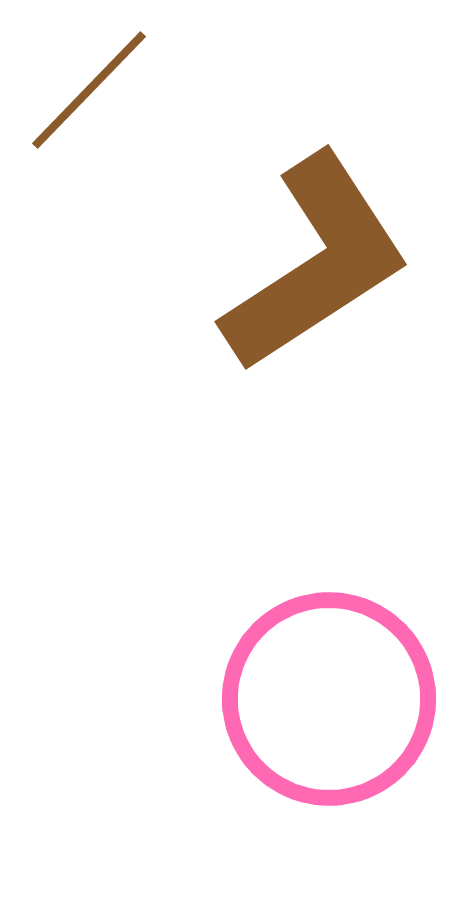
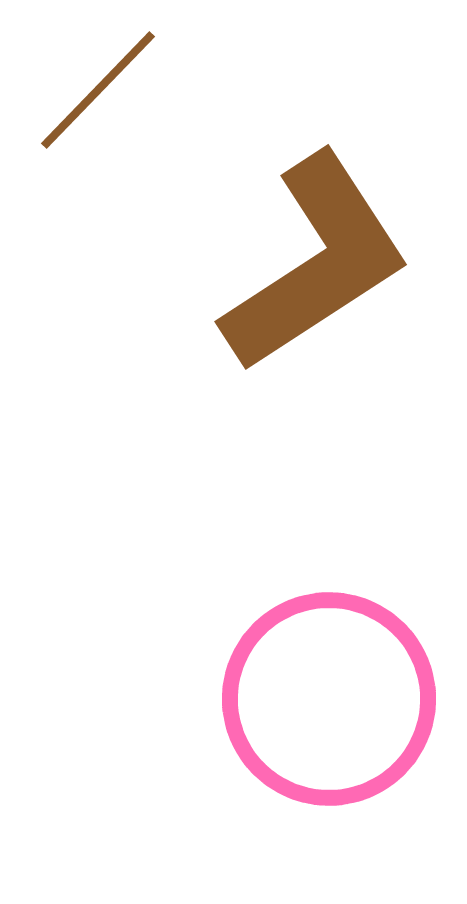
brown line: moved 9 px right
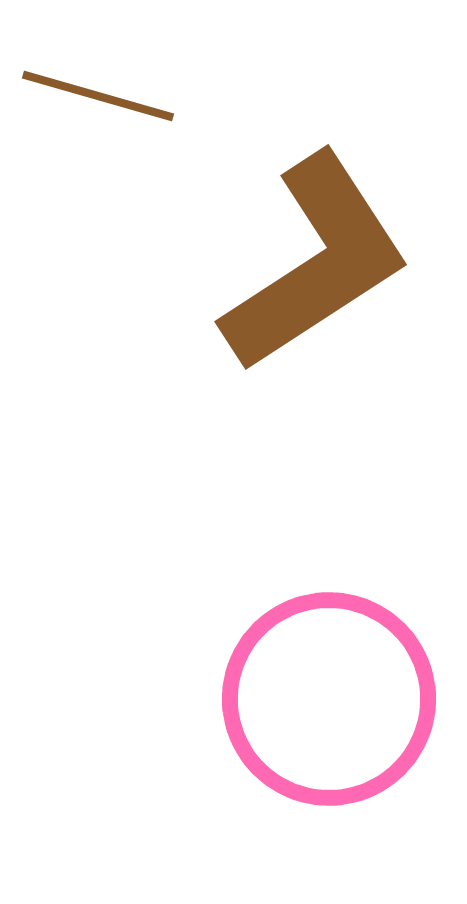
brown line: moved 6 px down; rotated 62 degrees clockwise
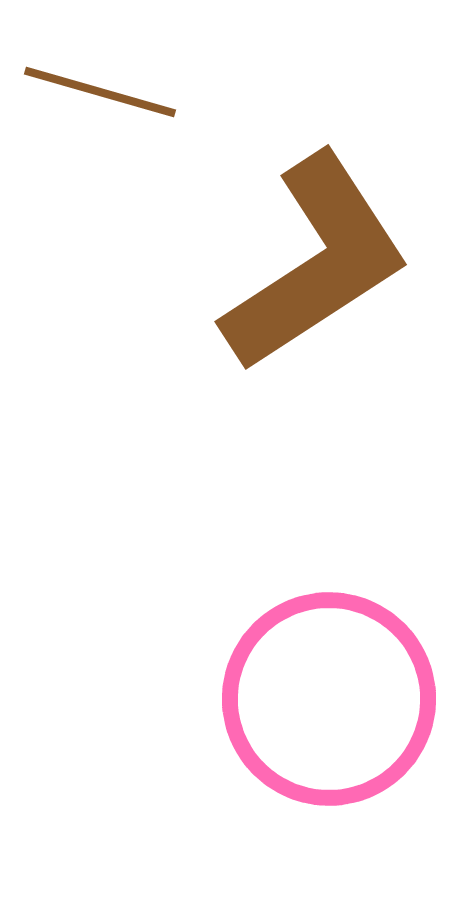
brown line: moved 2 px right, 4 px up
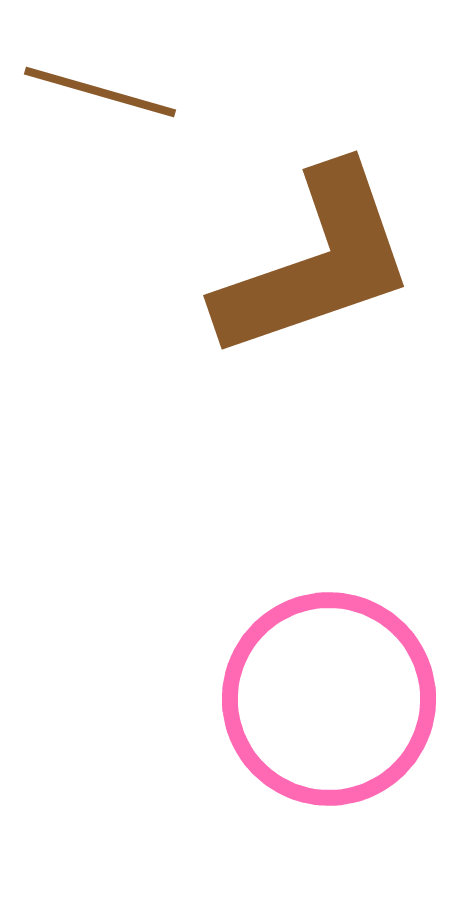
brown L-shape: rotated 14 degrees clockwise
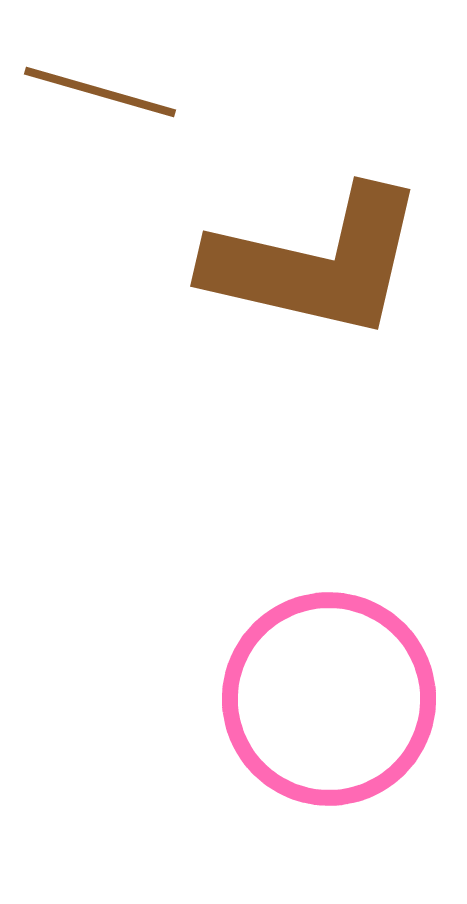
brown L-shape: rotated 32 degrees clockwise
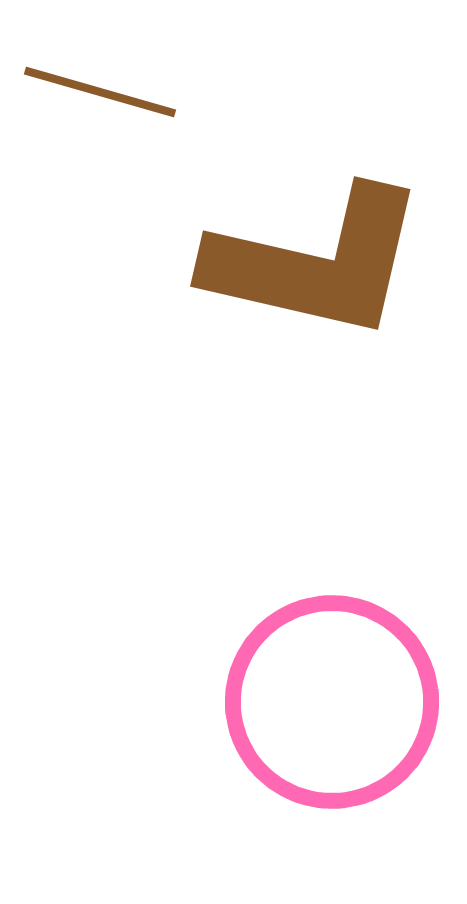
pink circle: moved 3 px right, 3 px down
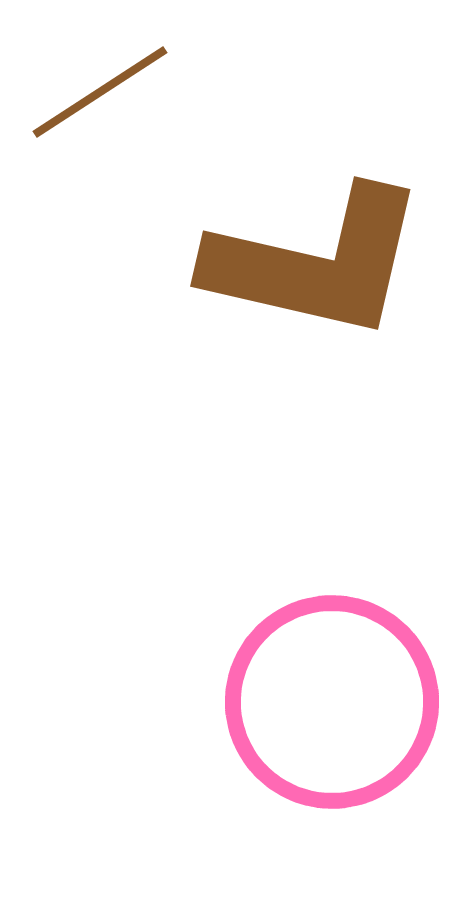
brown line: rotated 49 degrees counterclockwise
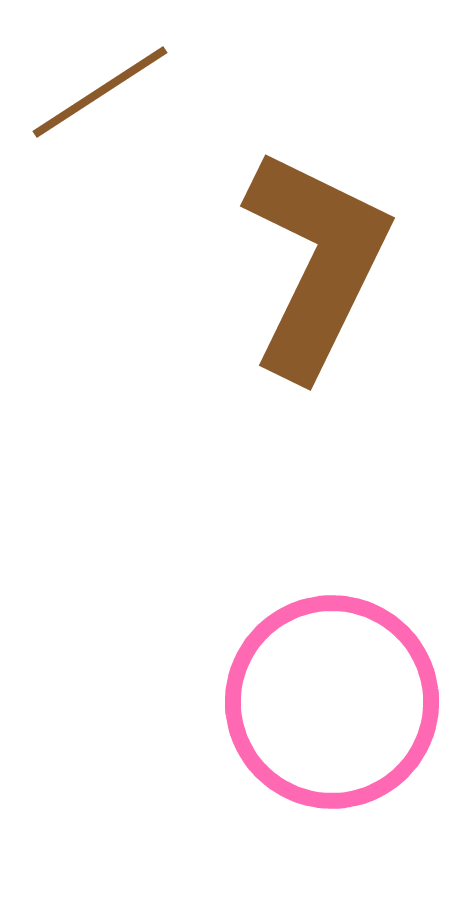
brown L-shape: rotated 77 degrees counterclockwise
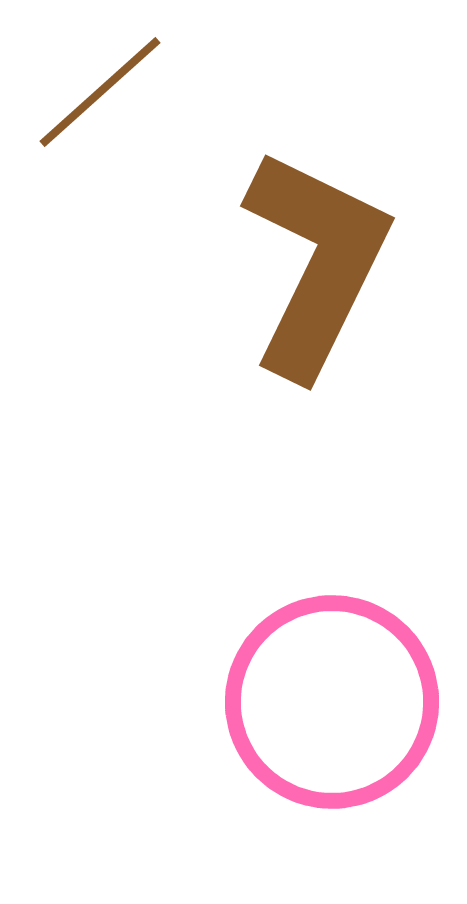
brown line: rotated 9 degrees counterclockwise
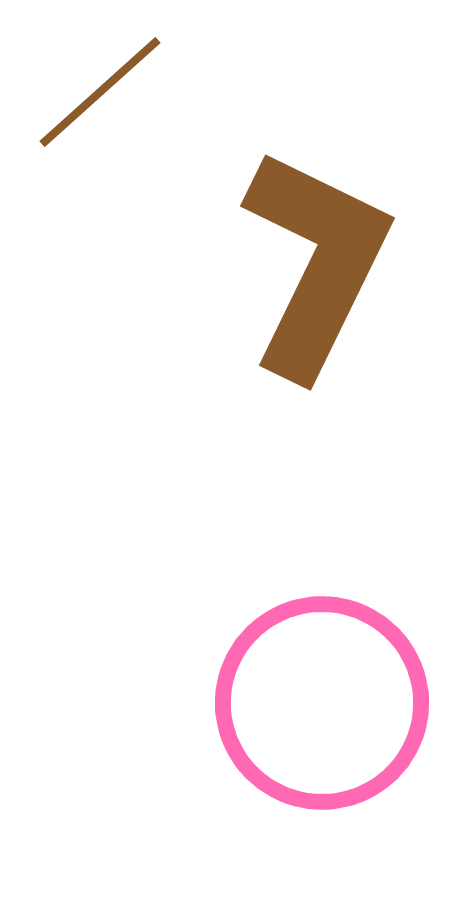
pink circle: moved 10 px left, 1 px down
